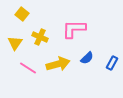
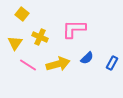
pink line: moved 3 px up
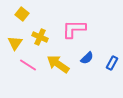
yellow arrow: rotated 130 degrees counterclockwise
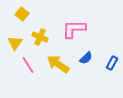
blue semicircle: moved 1 px left
pink line: rotated 24 degrees clockwise
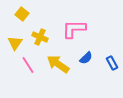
blue rectangle: rotated 56 degrees counterclockwise
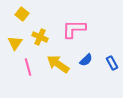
blue semicircle: moved 2 px down
pink line: moved 2 px down; rotated 18 degrees clockwise
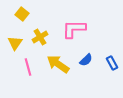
yellow cross: rotated 35 degrees clockwise
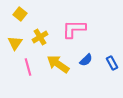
yellow square: moved 2 px left
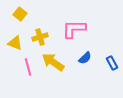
yellow cross: rotated 14 degrees clockwise
yellow triangle: rotated 42 degrees counterclockwise
blue semicircle: moved 1 px left, 2 px up
yellow arrow: moved 5 px left, 2 px up
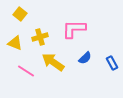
pink line: moved 2 px left, 4 px down; rotated 42 degrees counterclockwise
